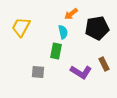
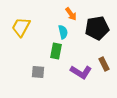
orange arrow: rotated 88 degrees counterclockwise
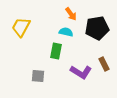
cyan semicircle: moved 3 px right; rotated 64 degrees counterclockwise
gray square: moved 4 px down
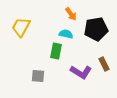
black pentagon: moved 1 px left, 1 px down
cyan semicircle: moved 2 px down
